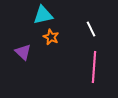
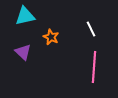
cyan triangle: moved 18 px left, 1 px down
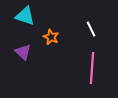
cyan triangle: rotated 30 degrees clockwise
pink line: moved 2 px left, 1 px down
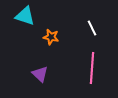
white line: moved 1 px right, 1 px up
orange star: rotated 14 degrees counterclockwise
purple triangle: moved 17 px right, 22 px down
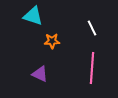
cyan triangle: moved 8 px right
orange star: moved 1 px right, 4 px down; rotated 14 degrees counterclockwise
purple triangle: rotated 18 degrees counterclockwise
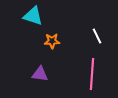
white line: moved 5 px right, 8 px down
pink line: moved 6 px down
purple triangle: rotated 18 degrees counterclockwise
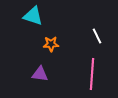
orange star: moved 1 px left, 3 px down
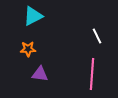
cyan triangle: rotated 45 degrees counterclockwise
orange star: moved 23 px left, 5 px down
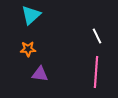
cyan triangle: moved 2 px left, 1 px up; rotated 15 degrees counterclockwise
pink line: moved 4 px right, 2 px up
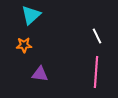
orange star: moved 4 px left, 4 px up
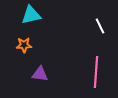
cyan triangle: rotated 30 degrees clockwise
white line: moved 3 px right, 10 px up
